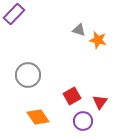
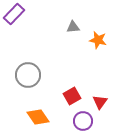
gray triangle: moved 6 px left, 3 px up; rotated 24 degrees counterclockwise
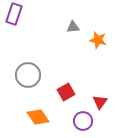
purple rectangle: rotated 25 degrees counterclockwise
red square: moved 6 px left, 4 px up
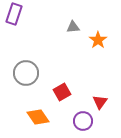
orange star: rotated 24 degrees clockwise
gray circle: moved 2 px left, 2 px up
red square: moved 4 px left
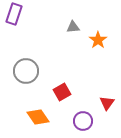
gray circle: moved 2 px up
red triangle: moved 7 px right, 1 px down
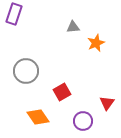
orange star: moved 2 px left, 3 px down; rotated 12 degrees clockwise
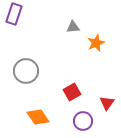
red square: moved 10 px right
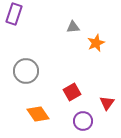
orange diamond: moved 3 px up
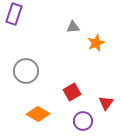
red triangle: moved 1 px left
orange diamond: rotated 25 degrees counterclockwise
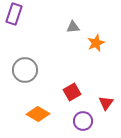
gray circle: moved 1 px left, 1 px up
